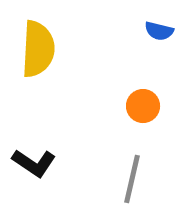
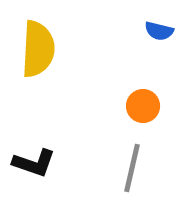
black L-shape: rotated 15 degrees counterclockwise
gray line: moved 11 px up
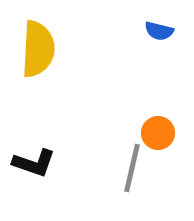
orange circle: moved 15 px right, 27 px down
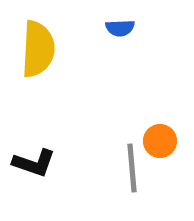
blue semicircle: moved 39 px left, 3 px up; rotated 16 degrees counterclockwise
orange circle: moved 2 px right, 8 px down
gray line: rotated 18 degrees counterclockwise
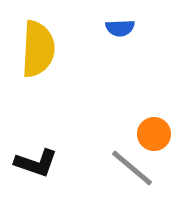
orange circle: moved 6 px left, 7 px up
black L-shape: moved 2 px right
gray line: rotated 45 degrees counterclockwise
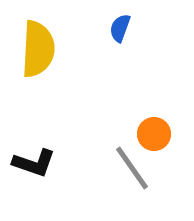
blue semicircle: rotated 112 degrees clockwise
black L-shape: moved 2 px left
gray line: rotated 15 degrees clockwise
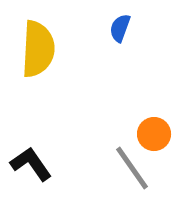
black L-shape: moved 3 px left, 1 px down; rotated 144 degrees counterclockwise
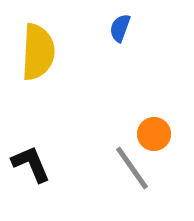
yellow semicircle: moved 3 px down
black L-shape: rotated 12 degrees clockwise
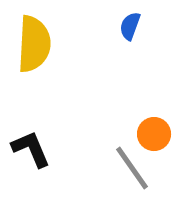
blue semicircle: moved 10 px right, 2 px up
yellow semicircle: moved 4 px left, 8 px up
black L-shape: moved 15 px up
